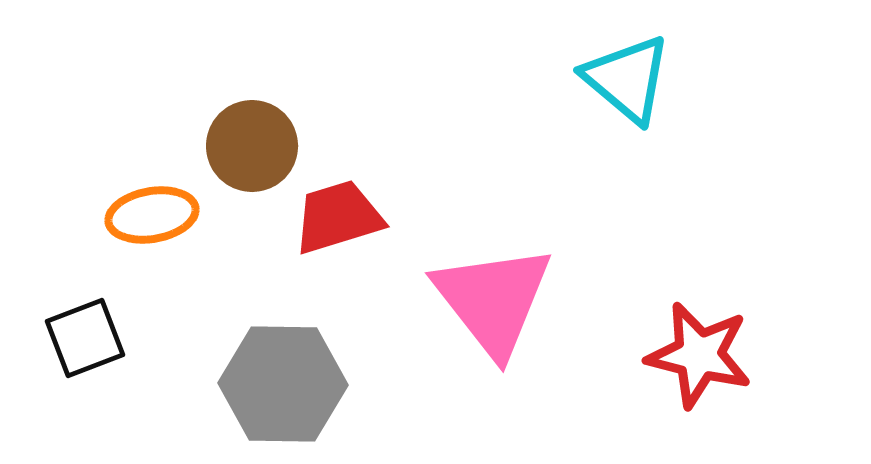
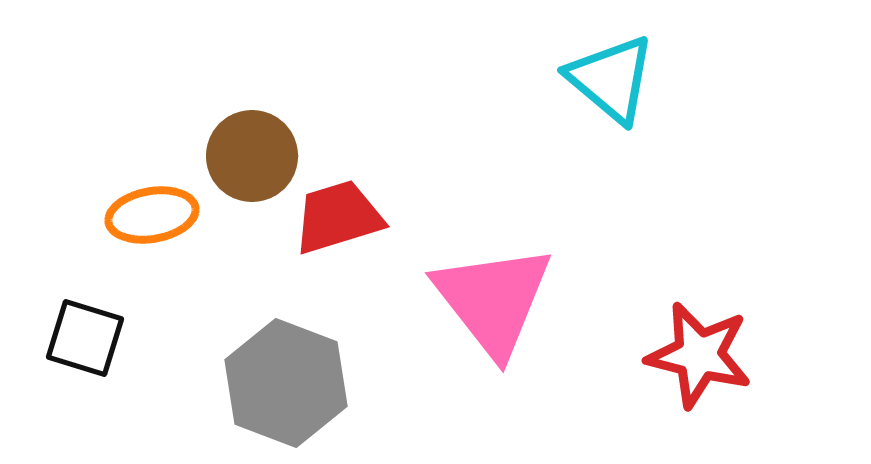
cyan triangle: moved 16 px left
brown circle: moved 10 px down
black square: rotated 38 degrees clockwise
gray hexagon: moved 3 px right, 1 px up; rotated 20 degrees clockwise
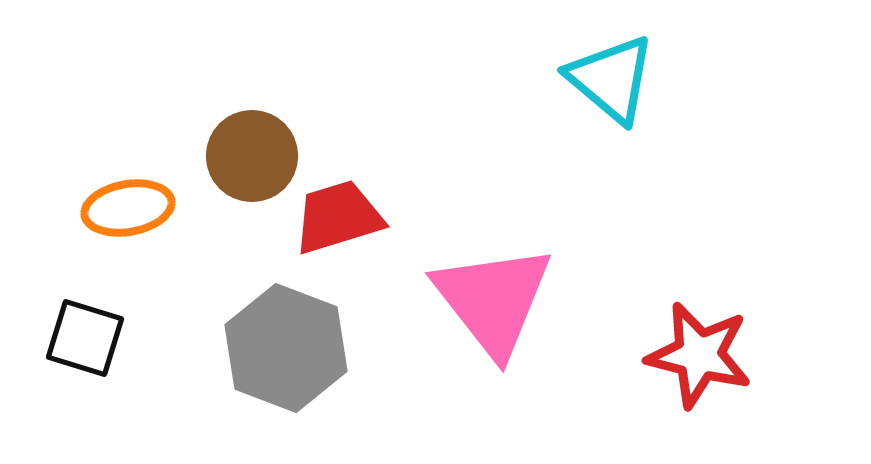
orange ellipse: moved 24 px left, 7 px up
gray hexagon: moved 35 px up
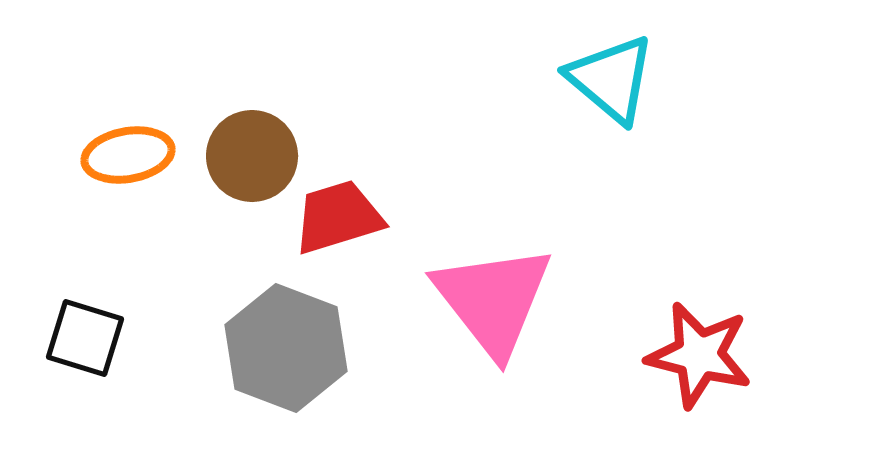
orange ellipse: moved 53 px up
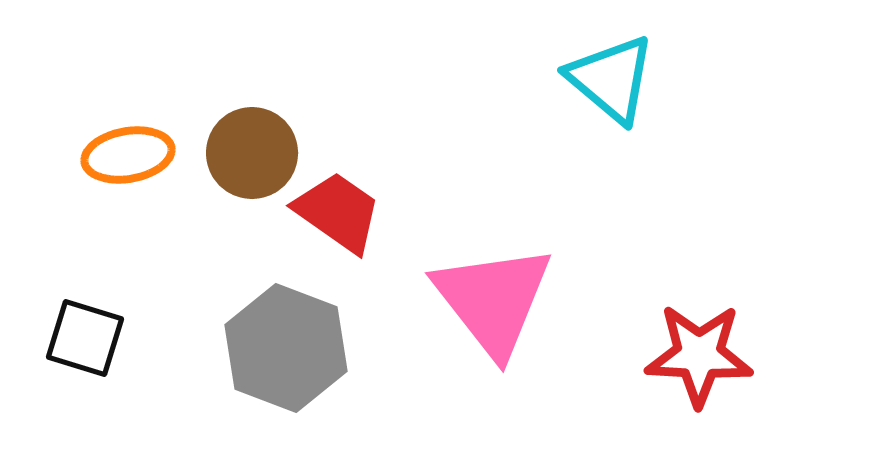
brown circle: moved 3 px up
red trapezoid: moved 5 px up; rotated 52 degrees clockwise
red star: rotated 11 degrees counterclockwise
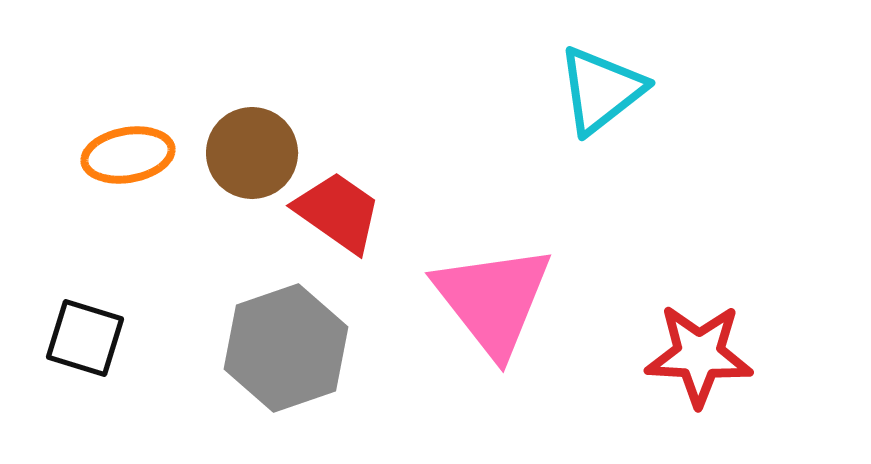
cyan triangle: moved 10 px left, 11 px down; rotated 42 degrees clockwise
gray hexagon: rotated 20 degrees clockwise
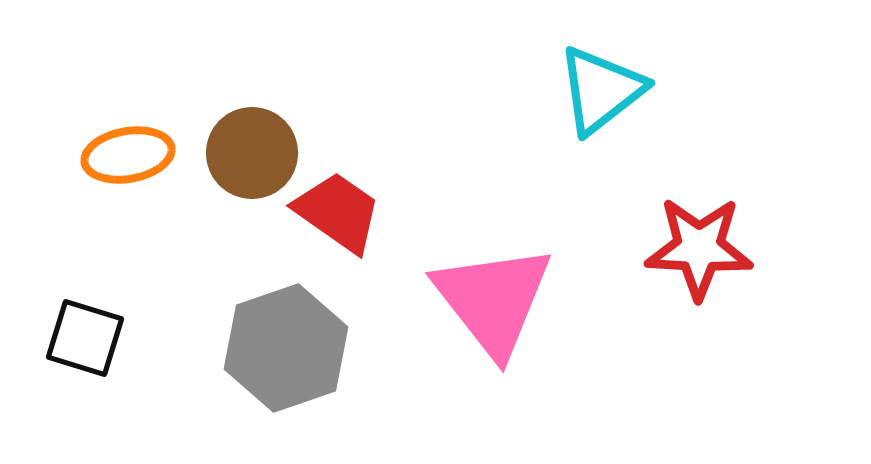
red star: moved 107 px up
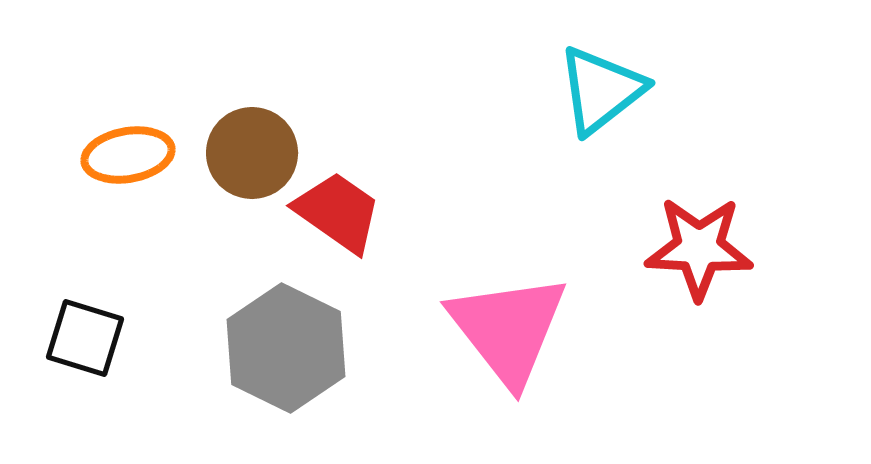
pink triangle: moved 15 px right, 29 px down
gray hexagon: rotated 15 degrees counterclockwise
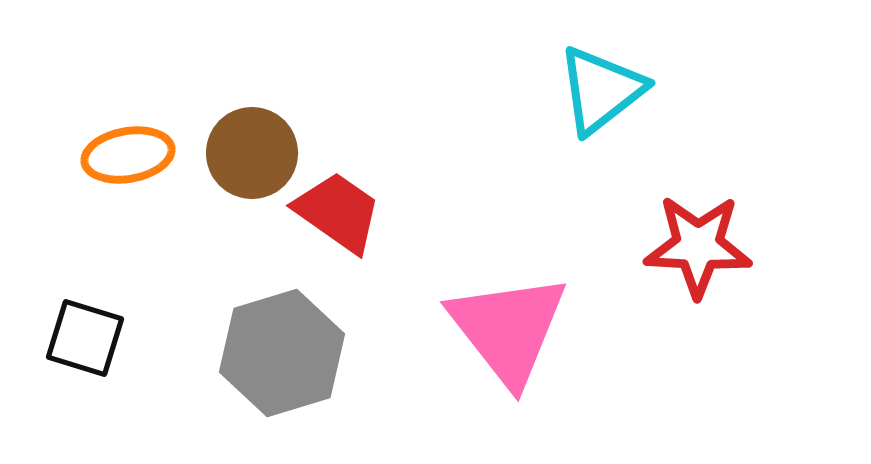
red star: moved 1 px left, 2 px up
gray hexagon: moved 4 px left, 5 px down; rotated 17 degrees clockwise
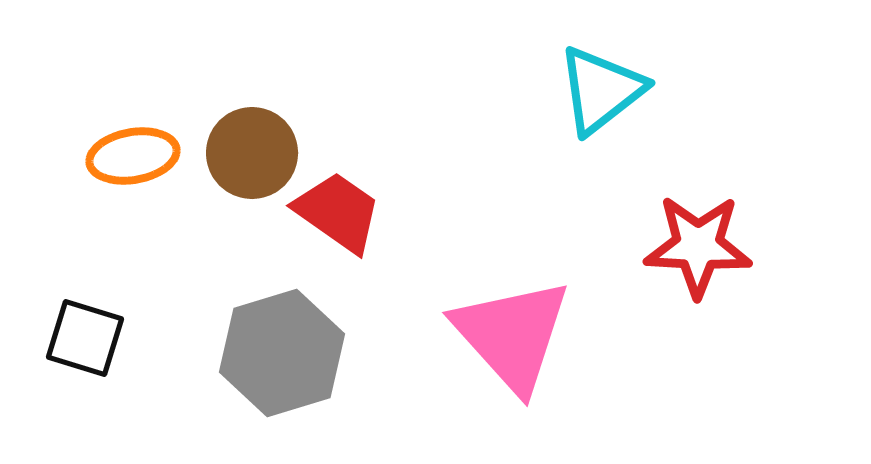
orange ellipse: moved 5 px right, 1 px down
pink triangle: moved 4 px right, 6 px down; rotated 4 degrees counterclockwise
